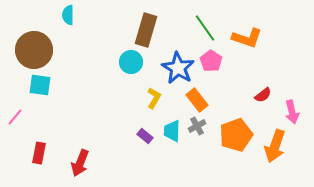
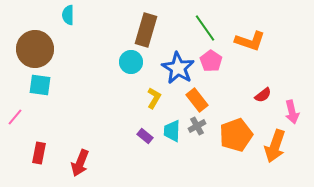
orange L-shape: moved 3 px right, 3 px down
brown circle: moved 1 px right, 1 px up
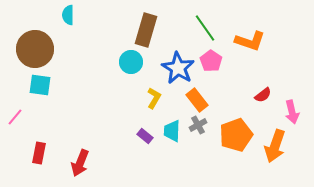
gray cross: moved 1 px right, 1 px up
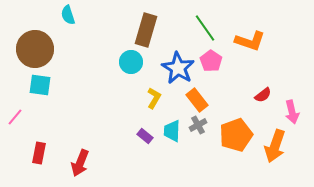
cyan semicircle: rotated 18 degrees counterclockwise
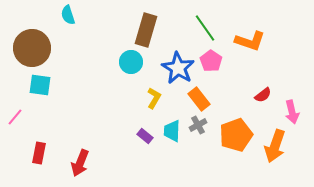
brown circle: moved 3 px left, 1 px up
orange rectangle: moved 2 px right, 1 px up
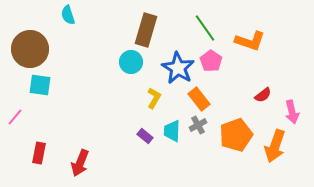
brown circle: moved 2 px left, 1 px down
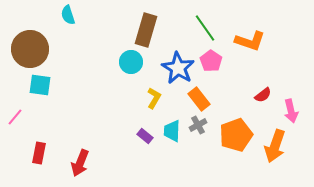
pink arrow: moved 1 px left, 1 px up
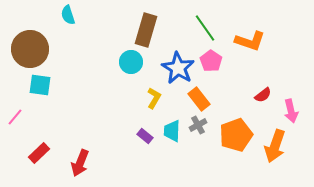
red rectangle: rotated 35 degrees clockwise
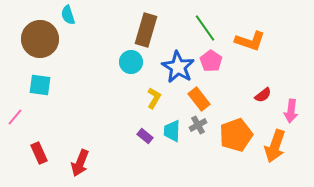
brown circle: moved 10 px right, 10 px up
blue star: moved 1 px up
pink arrow: rotated 20 degrees clockwise
red rectangle: rotated 70 degrees counterclockwise
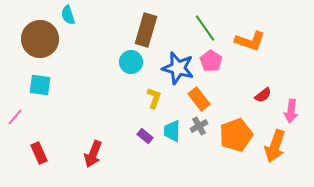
blue star: moved 1 px down; rotated 16 degrees counterclockwise
yellow L-shape: rotated 10 degrees counterclockwise
gray cross: moved 1 px right, 1 px down
red arrow: moved 13 px right, 9 px up
